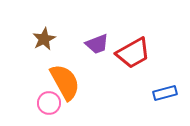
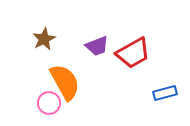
purple trapezoid: moved 2 px down
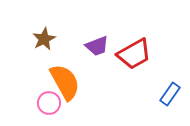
red trapezoid: moved 1 px right, 1 px down
blue rectangle: moved 5 px right, 1 px down; rotated 40 degrees counterclockwise
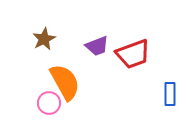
red trapezoid: moved 1 px left; rotated 9 degrees clockwise
blue rectangle: rotated 35 degrees counterclockwise
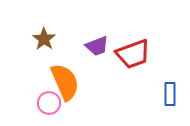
brown star: rotated 10 degrees counterclockwise
orange semicircle: rotated 6 degrees clockwise
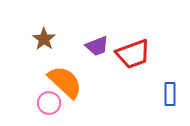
orange semicircle: rotated 24 degrees counterclockwise
